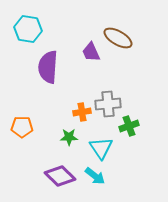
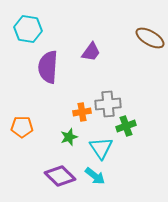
brown ellipse: moved 32 px right
purple trapezoid: rotated 120 degrees counterclockwise
green cross: moved 3 px left
green star: rotated 18 degrees counterclockwise
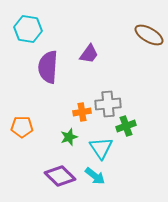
brown ellipse: moved 1 px left, 3 px up
purple trapezoid: moved 2 px left, 2 px down
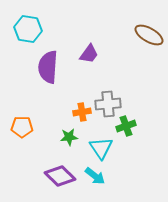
green star: rotated 12 degrees clockwise
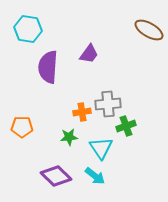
brown ellipse: moved 5 px up
purple diamond: moved 4 px left
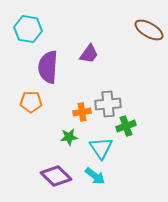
orange pentagon: moved 9 px right, 25 px up
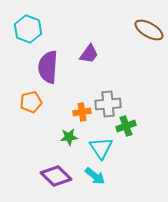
cyan hexagon: rotated 12 degrees clockwise
orange pentagon: rotated 15 degrees counterclockwise
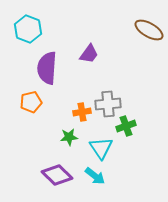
purple semicircle: moved 1 px left, 1 px down
purple diamond: moved 1 px right, 1 px up
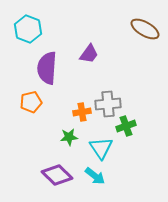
brown ellipse: moved 4 px left, 1 px up
